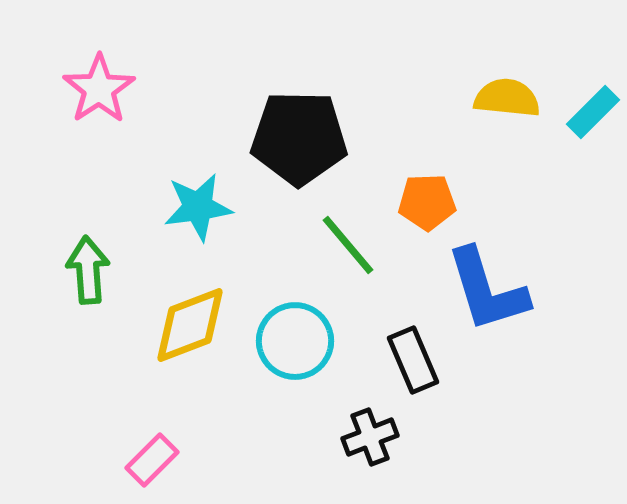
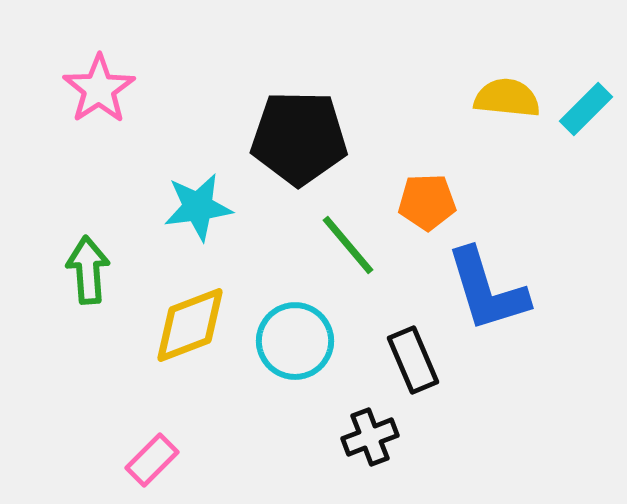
cyan rectangle: moved 7 px left, 3 px up
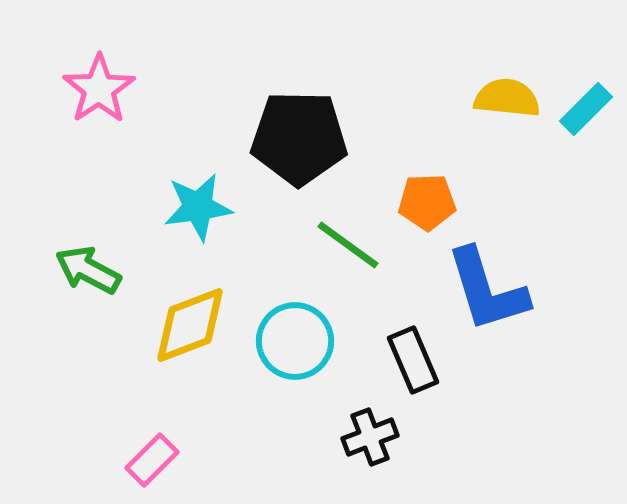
green line: rotated 14 degrees counterclockwise
green arrow: rotated 58 degrees counterclockwise
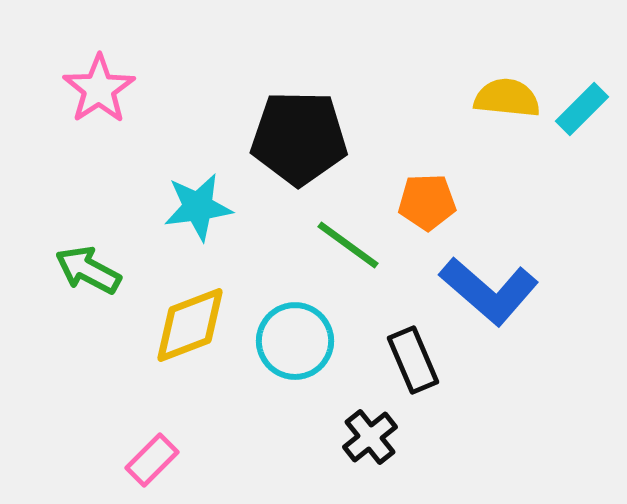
cyan rectangle: moved 4 px left
blue L-shape: moved 2 px right, 1 px down; rotated 32 degrees counterclockwise
black cross: rotated 18 degrees counterclockwise
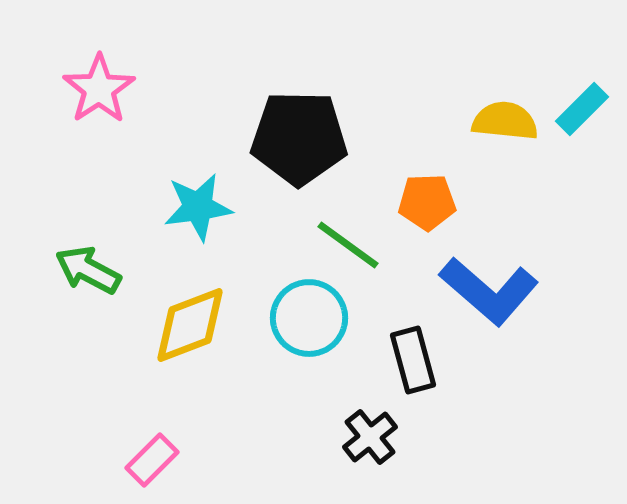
yellow semicircle: moved 2 px left, 23 px down
cyan circle: moved 14 px right, 23 px up
black rectangle: rotated 8 degrees clockwise
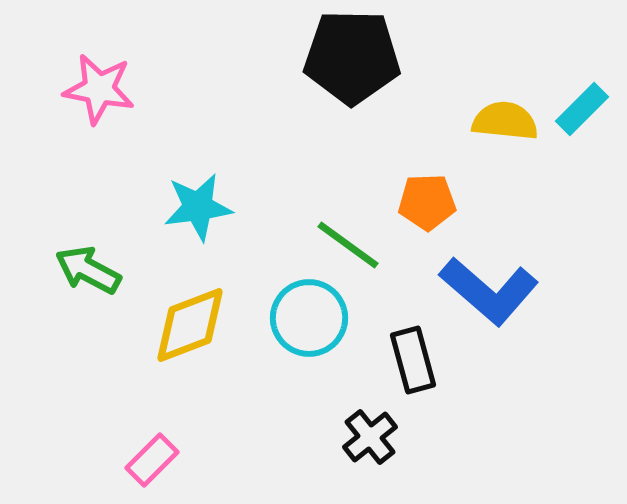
pink star: rotated 28 degrees counterclockwise
black pentagon: moved 53 px right, 81 px up
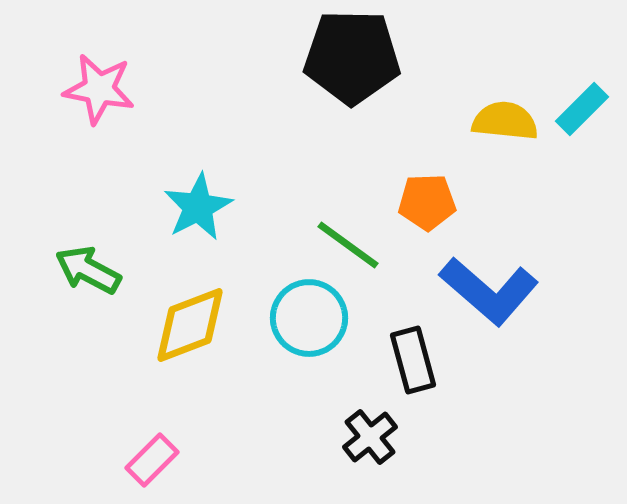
cyan star: rotated 20 degrees counterclockwise
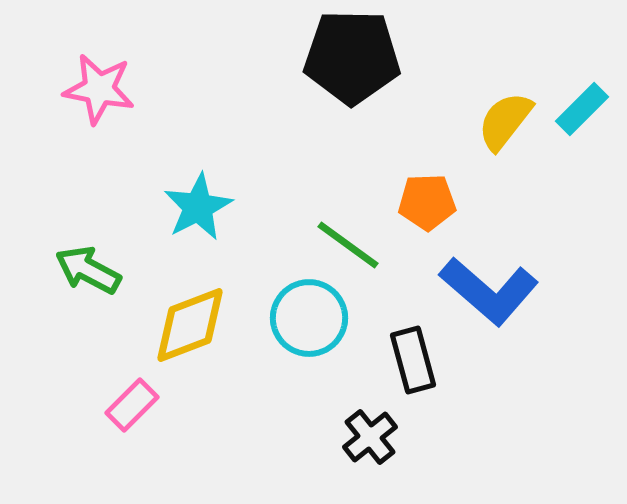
yellow semicircle: rotated 58 degrees counterclockwise
pink rectangle: moved 20 px left, 55 px up
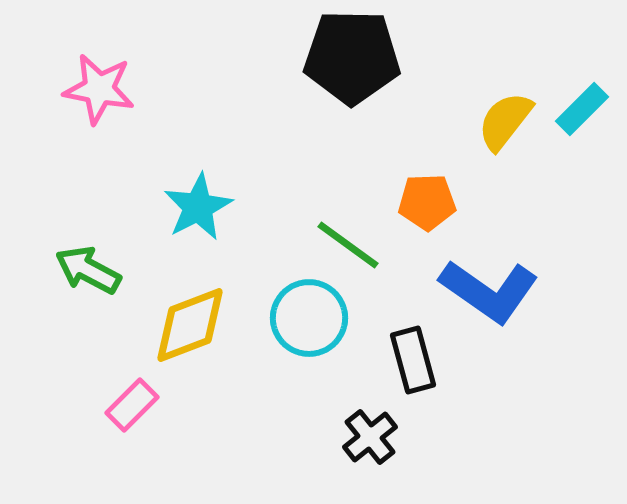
blue L-shape: rotated 6 degrees counterclockwise
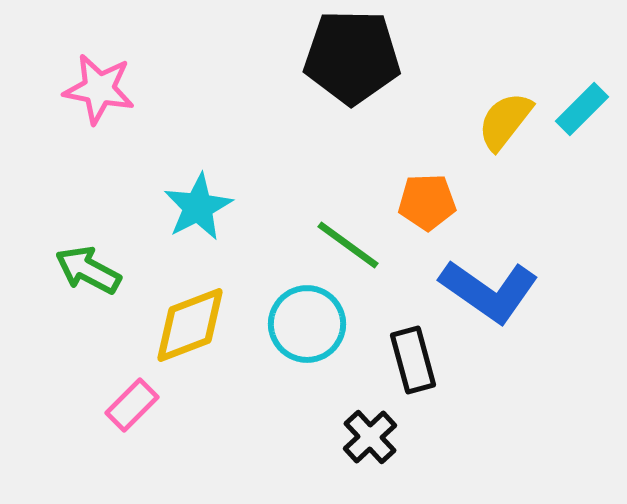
cyan circle: moved 2 px left, 6 px down
black cross: rotated 4 degrees counterclockwise
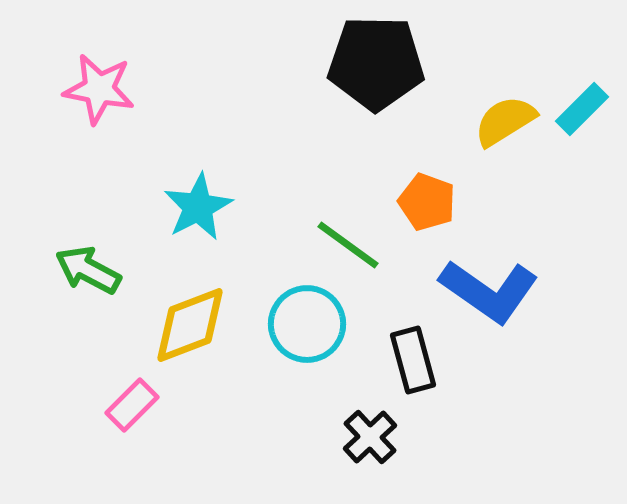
black pentagon: moved 24 px right, 6 px down
yellow semicircle: rotated 20 degrees clockwise
orange pentagon: rotated 22 degrees clockwise
